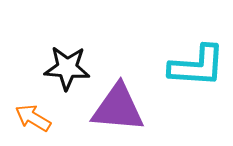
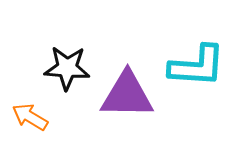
purple triangle: moved 9 px right, 13 px up; rotated 4 degrees counterclockwise
orange arrow: moved 3 px left, 1 px up
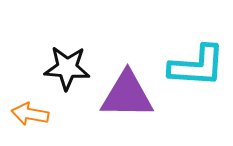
orange arrow: moved 3 px up; rotated 21 degrees counterclockwise
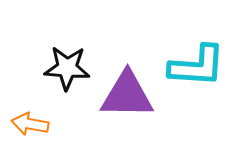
orange arrow: moved 10 px down
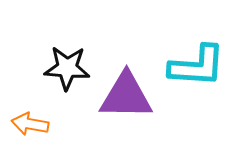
purple triangle: moved 1 px left, 1 px down
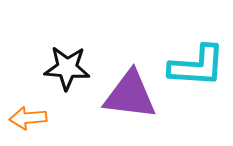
purple triangle: moved 4 px right, 1 px up; rotated 6 degrees clockwise
orange arrow: moved 2 px left, 6 px up; rotated 15 degrees counterclockwise
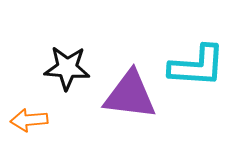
orange arrow: moved 1 px right, 2 px down
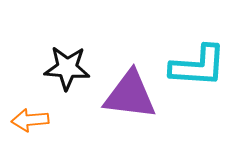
cyan L-shape: moved 1 px right
orange arrow: moved 1 px right
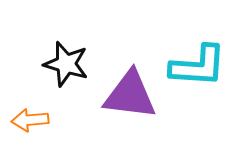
black star: moved 1 px left, 4 px up; rotated 12 degrees clockwise
